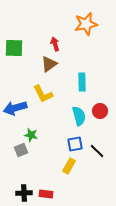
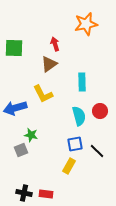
black cross: rotated 14 degrees clockwise
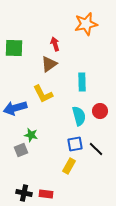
black line: moved 1 px left, 2 px up
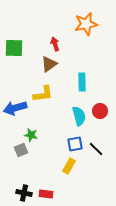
yellow L-shape: rotated 70 degrees counterclockwise
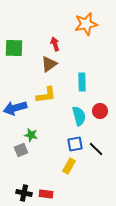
yellow L-shape: moved 3 px right, 1 px down
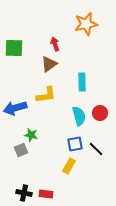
red circle: moved 2 px down
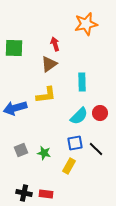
cyan semicircle: rotated 60 degrees clockwise
green star: moved 13 px right, 18 px down
blue square: moved 1 px up
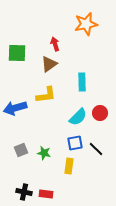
green square: moved 3 px right, 5 px down
cyan semicircle: moved 1 px left, 1 px down
yellow rectangle: rotated 21 degrees counterclockwise
black cross: moved 1 px up
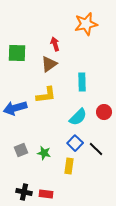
red circle: moved 4 px right, 1 px up
blue square: rotated 35 degrees counterclockwise
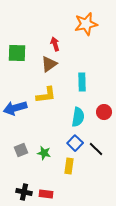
cyan semicircle: rotated 36 degrees counterclockwise
